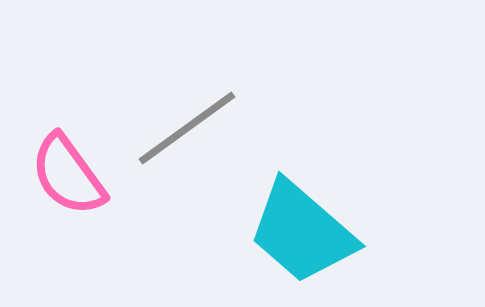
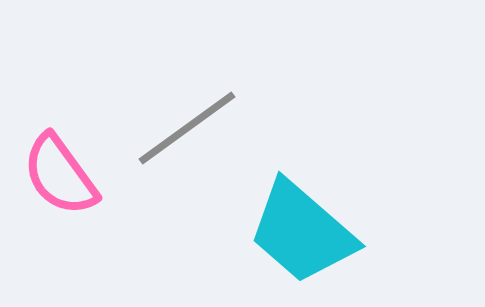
pink semicircle: moved 8 px left
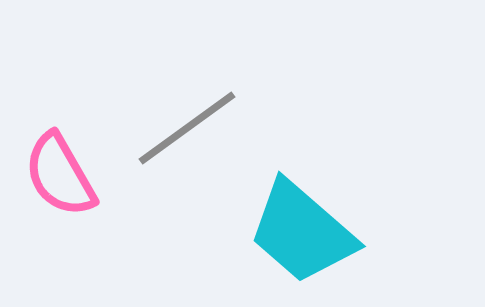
pink semicircle: rotated 6 degrees clockwise
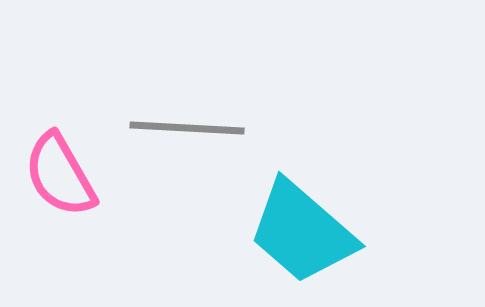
gray line: rotated 39 degrees clockwise
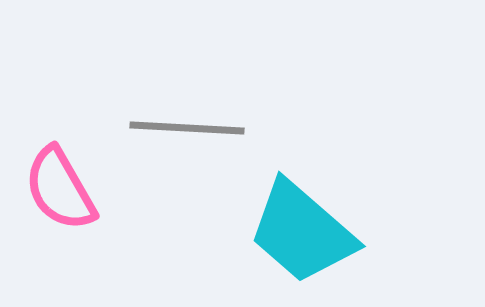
pink semicircle: moved 14 px down
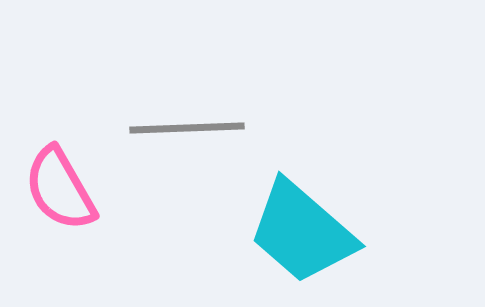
gray line: rotated 5 degrees counterclockwise
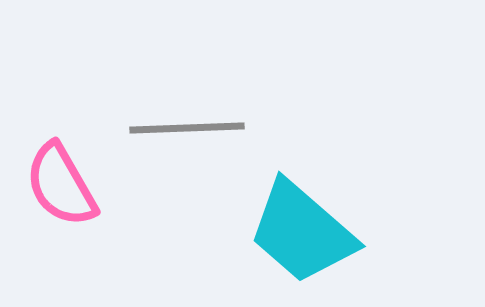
pink semicircle: moved 1 px right, 4 px up
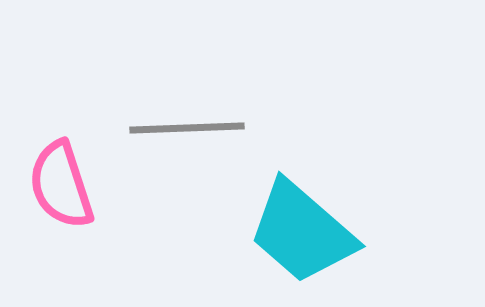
pink semicircle: rotated 12 degrees clockwise
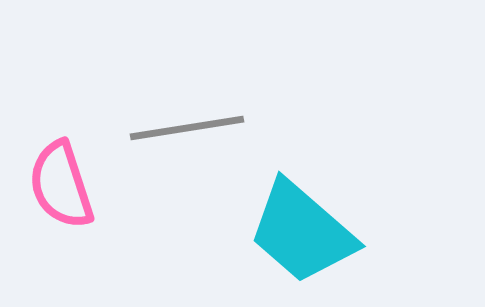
gray line: rotated 7 degrees counterclockwise
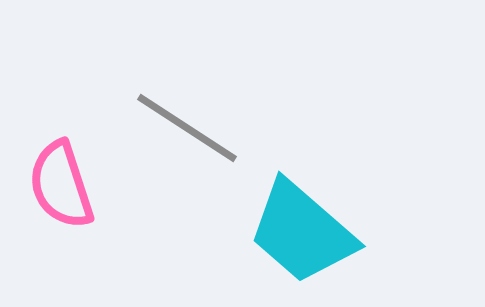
gray line: rotated 42 degrees clockwise
